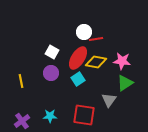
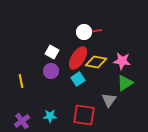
red line: moved 1 px left, 8 px up
purple circle: moved 2 px up
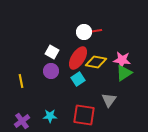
pink star: moved 1 px up
green triangle: moved 1 px left, 10 px up
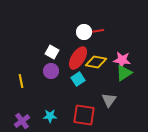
red line: moved 2 px right
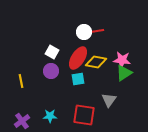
cyan square: rotated 24 degrees clockwise
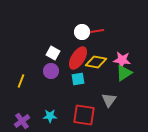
white circle: moved 2 px left
white square: moved 1 px right, 1 px down
yellow line: rotated 32 degrees clockwise
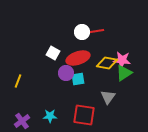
red ellipse: rotated 40 degrees clockwise
yellow diamond: moved 11 px right, 1 px down
purple circle: moved 15 px right, 2 px down
yellow line: moved 3 px left
gray triangle: moved 1 px left, 3 px up
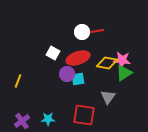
purple circle: moved 1 px right, 1 px down
cyan star: moved 2 px left, 3 px down
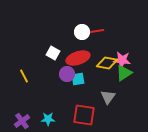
yellow line: moved 6 px right, 5 px up; rotated 48 degrees counterclockwise
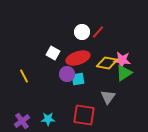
red line: moved 1 px right, 1 px down; rotated 40 degrees counterclockwise
